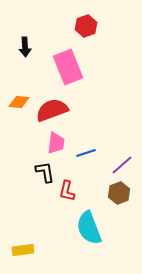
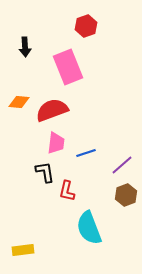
brown hexagon: moved 7 px right, 2 px down
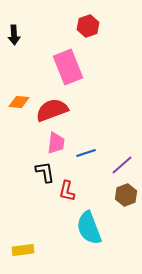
red hexagon: moved 2 px right
black arrow: moved 11 px left, 12 px up
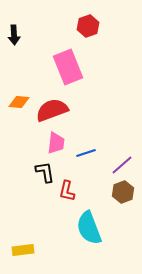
brown hexagon: moved 3 px left, 3 px up
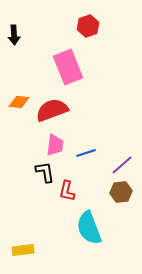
pink trapezoid: moved 1 px left, 2 px down
brown hexagon: moved 2 px left; rotated 15 degrees clockwise
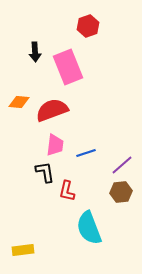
black arrow: moved 21 px right, 17 px down
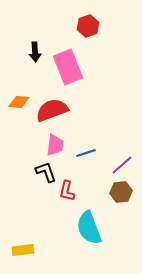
black L-shape: moved 1 px right; rotated 10 degrees counterclockwise
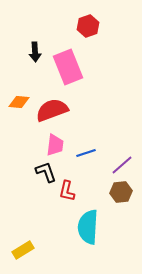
cyan semicircle: moved 1 px left, 1 px up; rotated 24 degrees clockwise
yellow rectangle: rotated 25 degrees counterclockwise
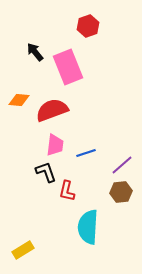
black arrow: rotated 144 degrees clockwise
orange diamond: moved 2 px up
